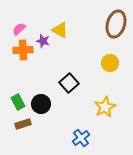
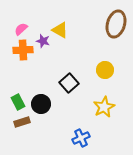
pink semicircle: moved 2 px right
yellow circle: moved 5 px left, 7 px down
yellow star: moved 1 px left
brown rectangle: moved 1 px left, 2 px up
blue cross: rotated 12 degrees clockwise
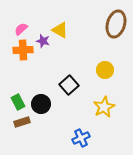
black square: moved 2 px down
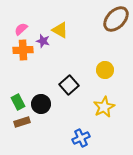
brown ellipse: moved 5 px up; rotated 28 degrees clockwise
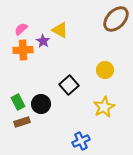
purple star: rotated 16 degrees clockwise
blue cross: moved 3 px down
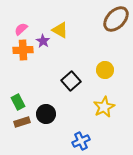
black square: moved 2 px right, 4 px up
black circle: moved 5 px right, 10 px down
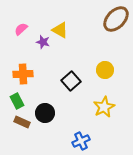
purple star: moved 1 px down; rotated 16 degrees counterclockwise
orange cross: moved 24 px down
green rectangle: moved 1 px left, 1 px up
black circle: moved 1 px left, 1 px up
brown rectangle: rotated 42 degrees clockwise
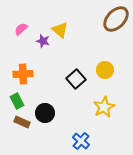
yellow triangle: rotated 12 degrees clockwise
purple star: moved 1 px up
black square: moved 5 px right, 2 px up
blue cross: rotated 24 degrees counterclockwise
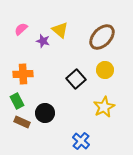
brown ellipse: moved 14 px left, 18 px down
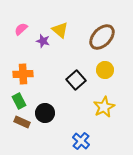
black square: moved 1 px down
green rectangle: moved 2 px right
